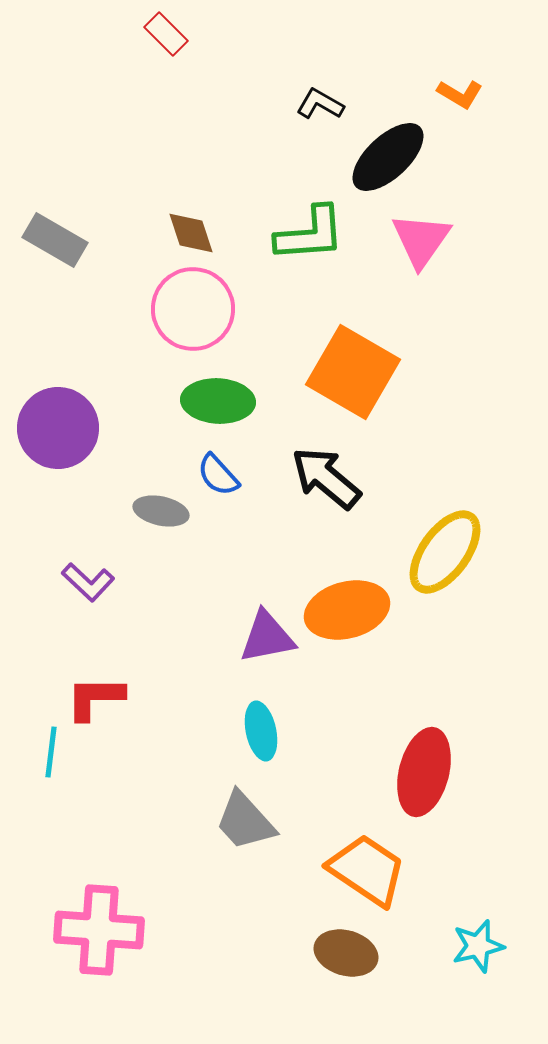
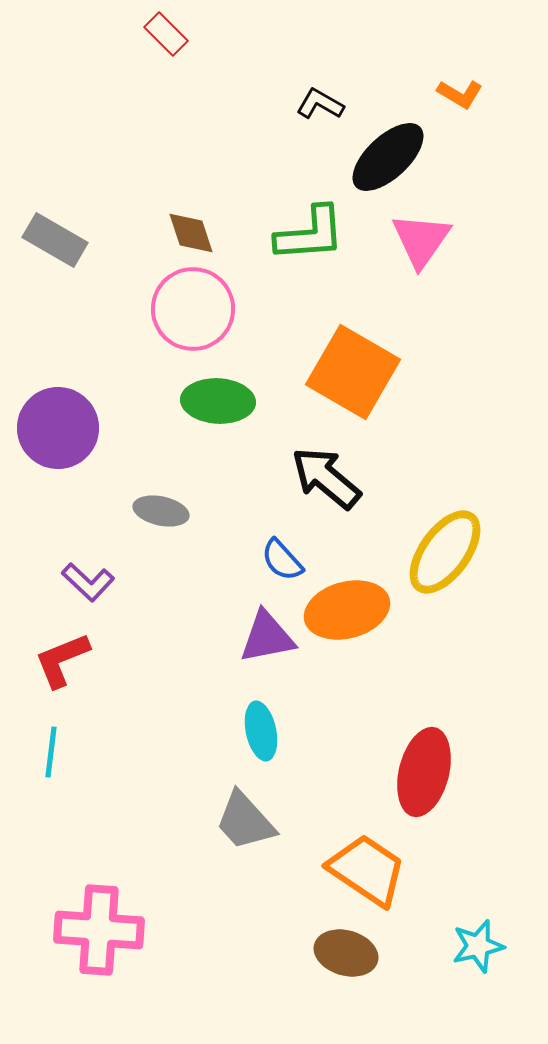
blue semicircle: moved 64 px right, 85 px down
red L-shape: moved 33 px left, 38 px up; rotated 22 degrees counterclockwise
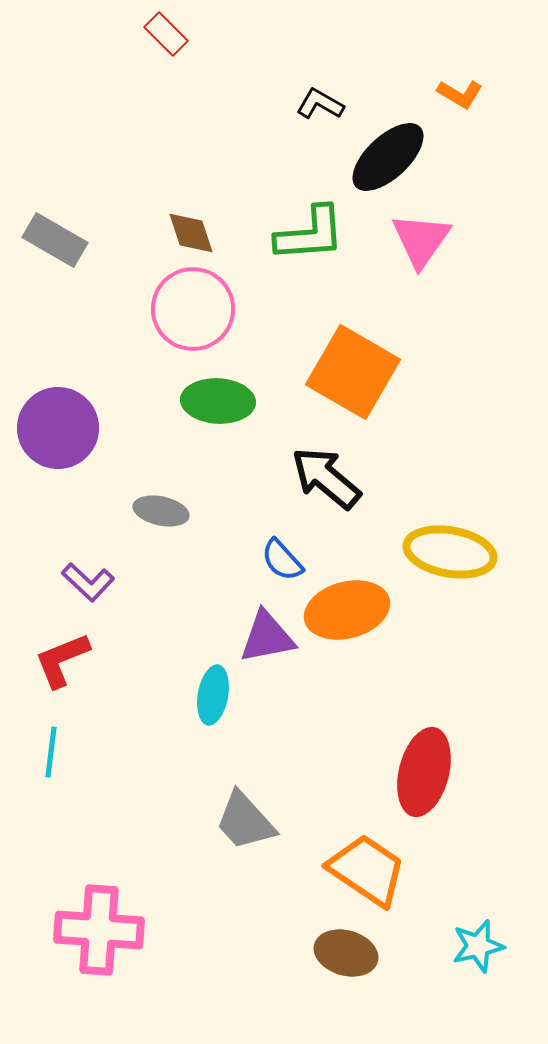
yellow ellipse: moved 5 px right; rotated 64 degrees clockwise
cyan ellipse: moved 48 px left, 36 px up; rotated 22 degrees clockwise
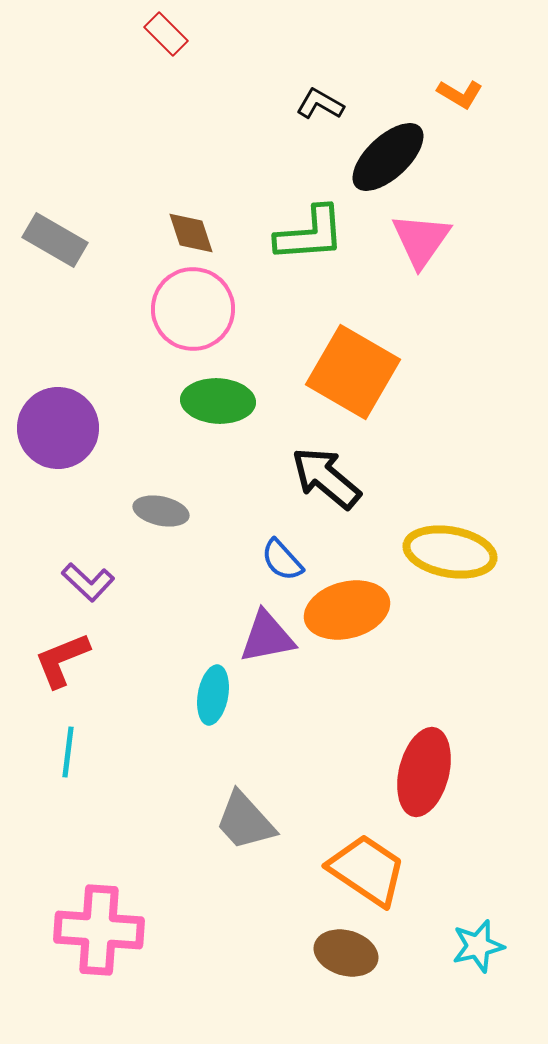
cyan line: moved 17 px right
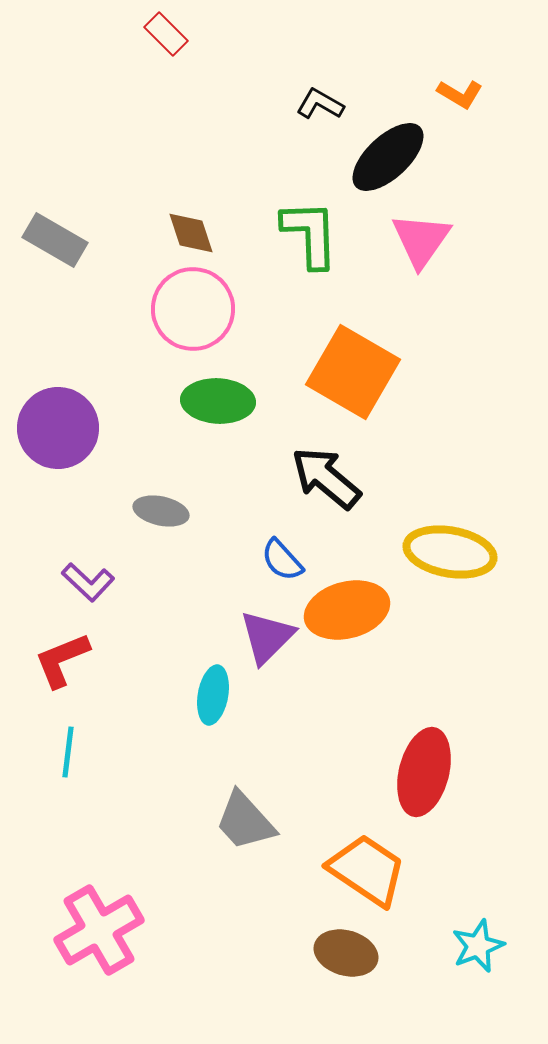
green L-shape: rotated 88 degrees counterclockwise
purple triangle: rotated 34 degrees counterclockwise
pink cross: rotated 34 degrees counterclockwise
cyan star: rotated 8 degrees counterclockwise
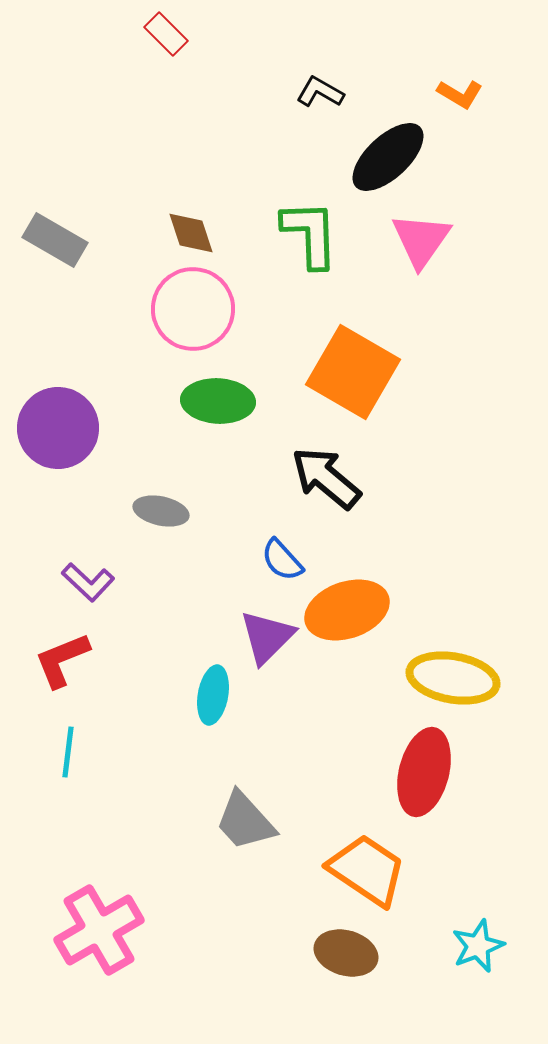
black L-shape: moved 12 px up
yellow ellipse: moved 3 px right, 126 px down
orange ellipse: rotated 4 degrees counterclockwise
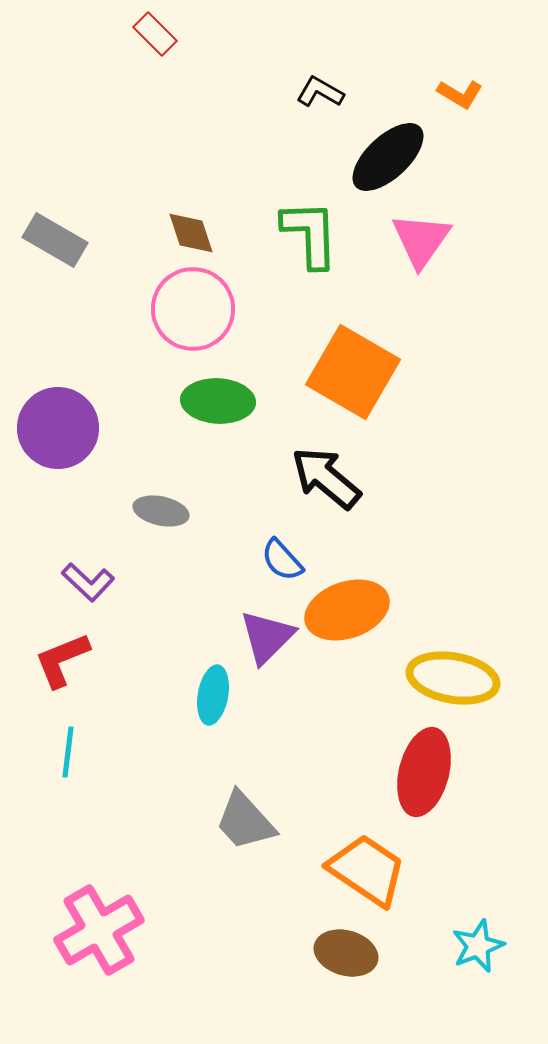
red rectangle: moved 11 px left
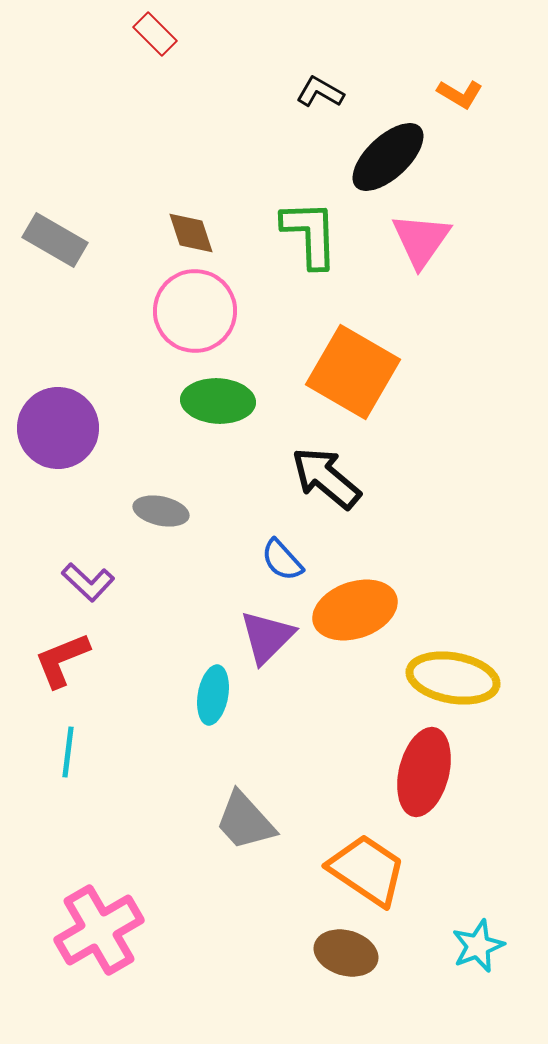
pink circle: moved 2 px right, 2 px down
orange ellipse: moved 8 px right
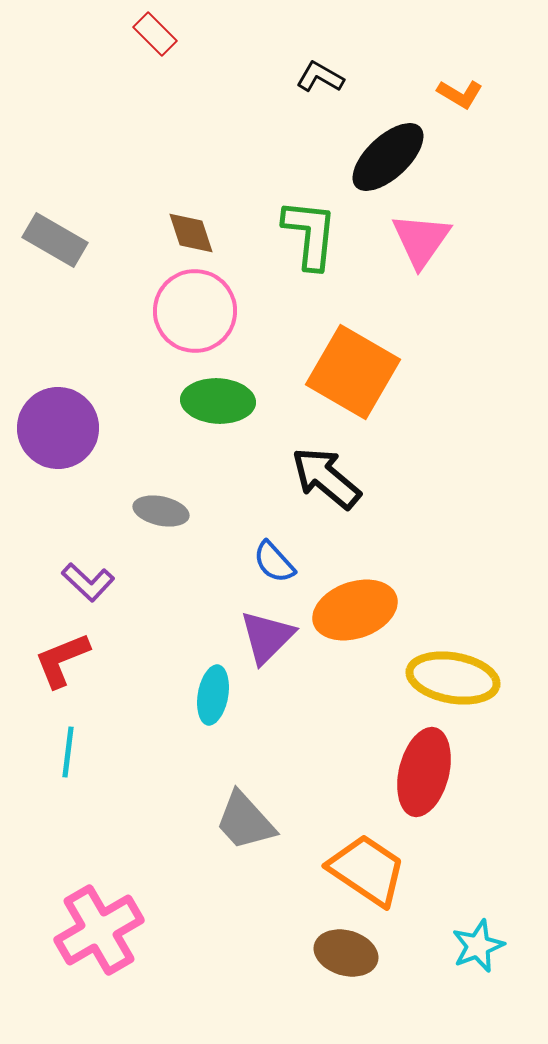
black L-shape: moved 15 px up
green L-shape: rotated 8 degrees clockwise
blue semicircle: moved 8 px left, 2 px down
